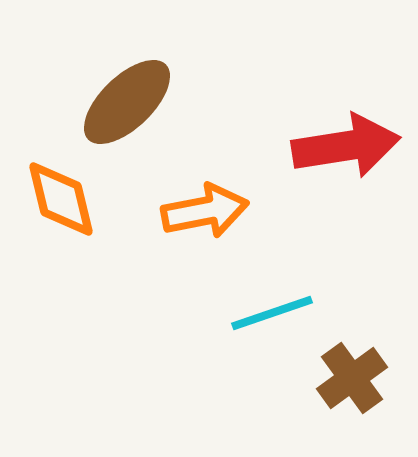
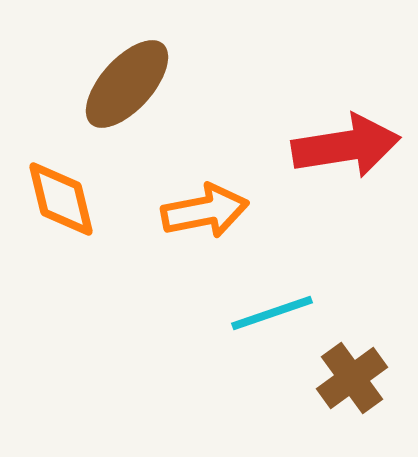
brown ellipse: moved 18 px up; rotated 4 degrees counterclockwise
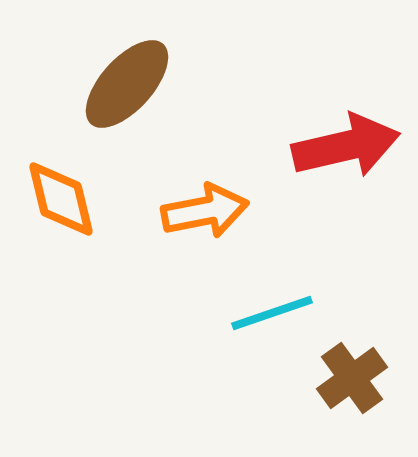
red arrow: rotated 4 degrees counterclockwise
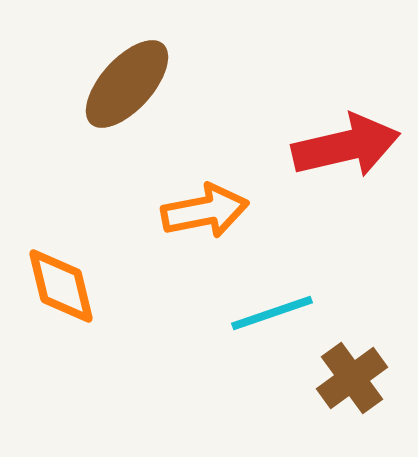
orange diamond: moved 87 px down
